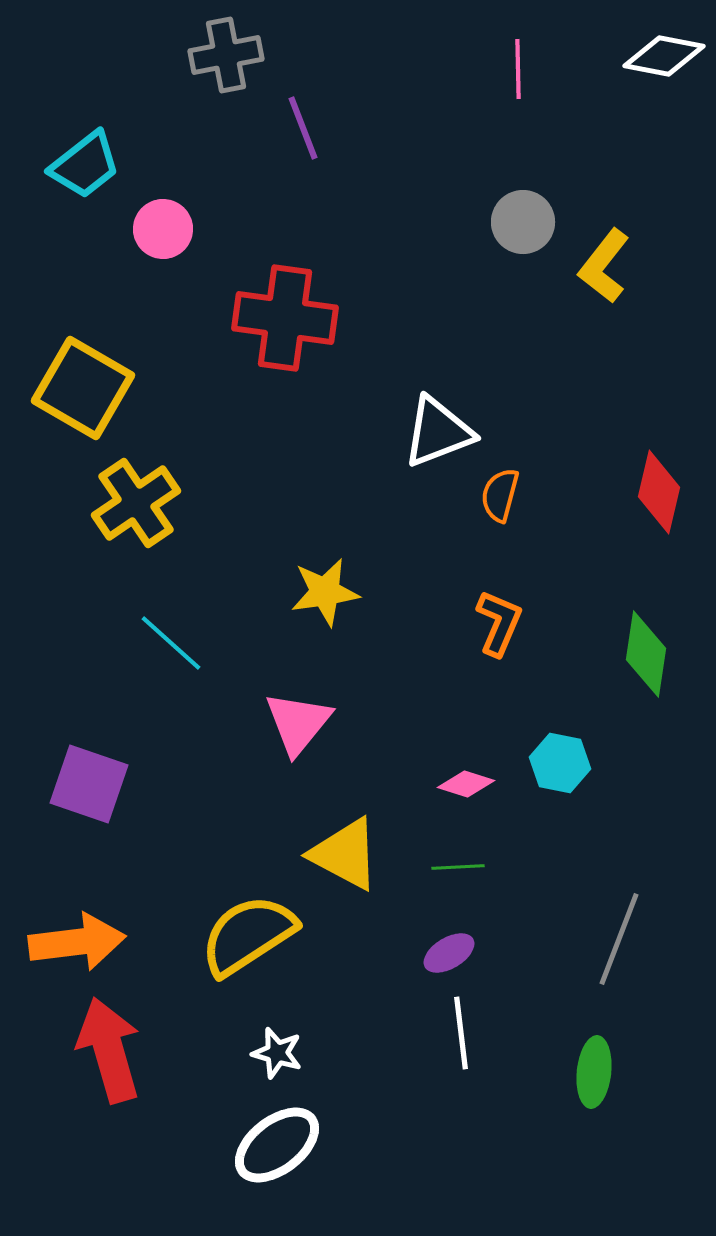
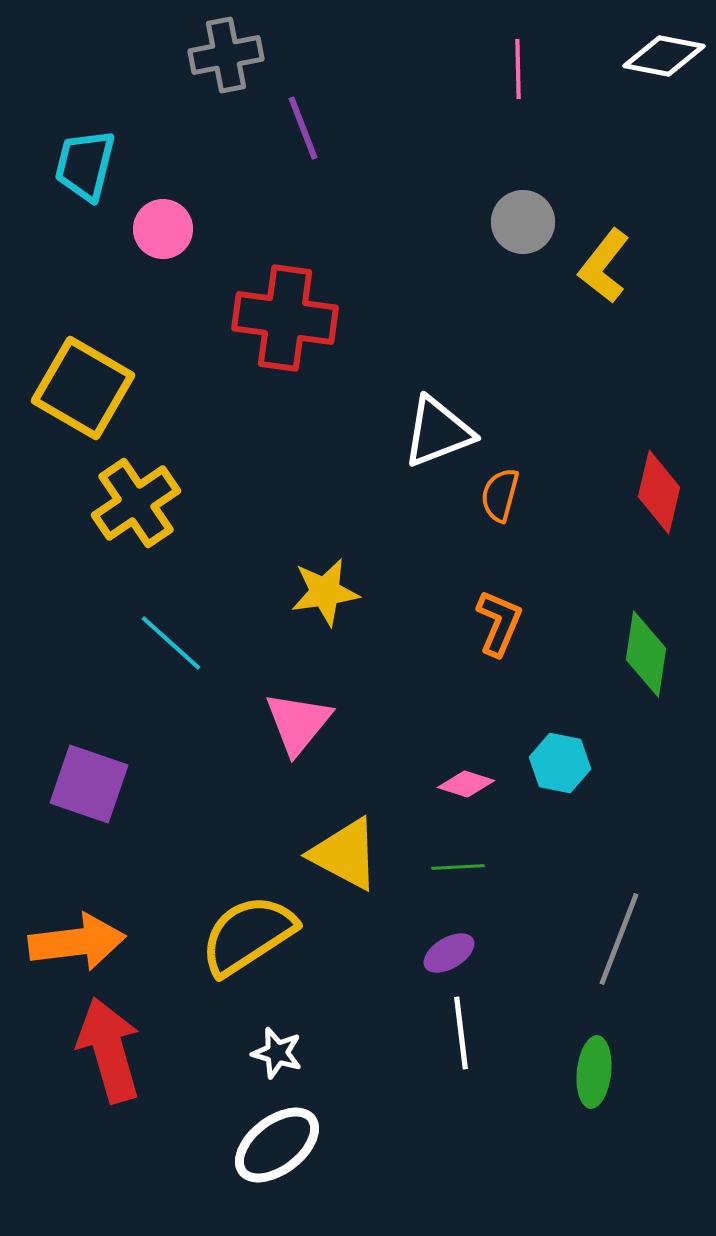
cyan trapezoid: rotated 142 degrees clockwise
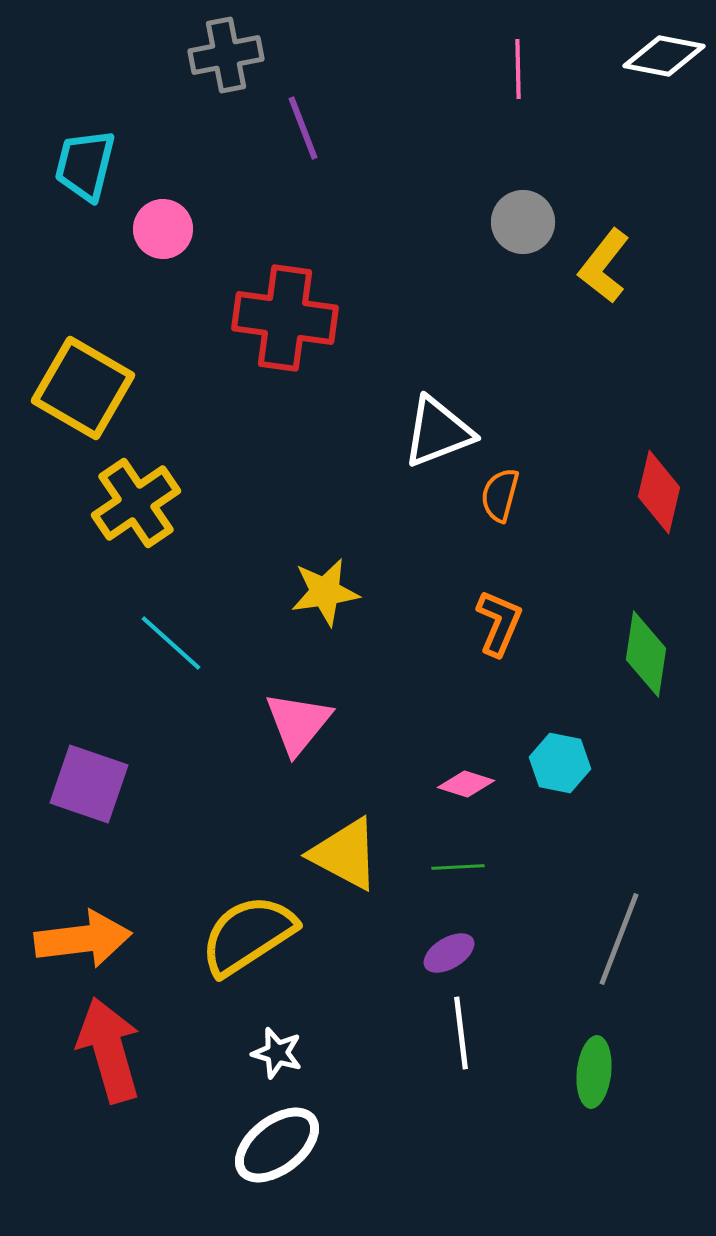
orange arrow: moved 6 px right, 3 px up
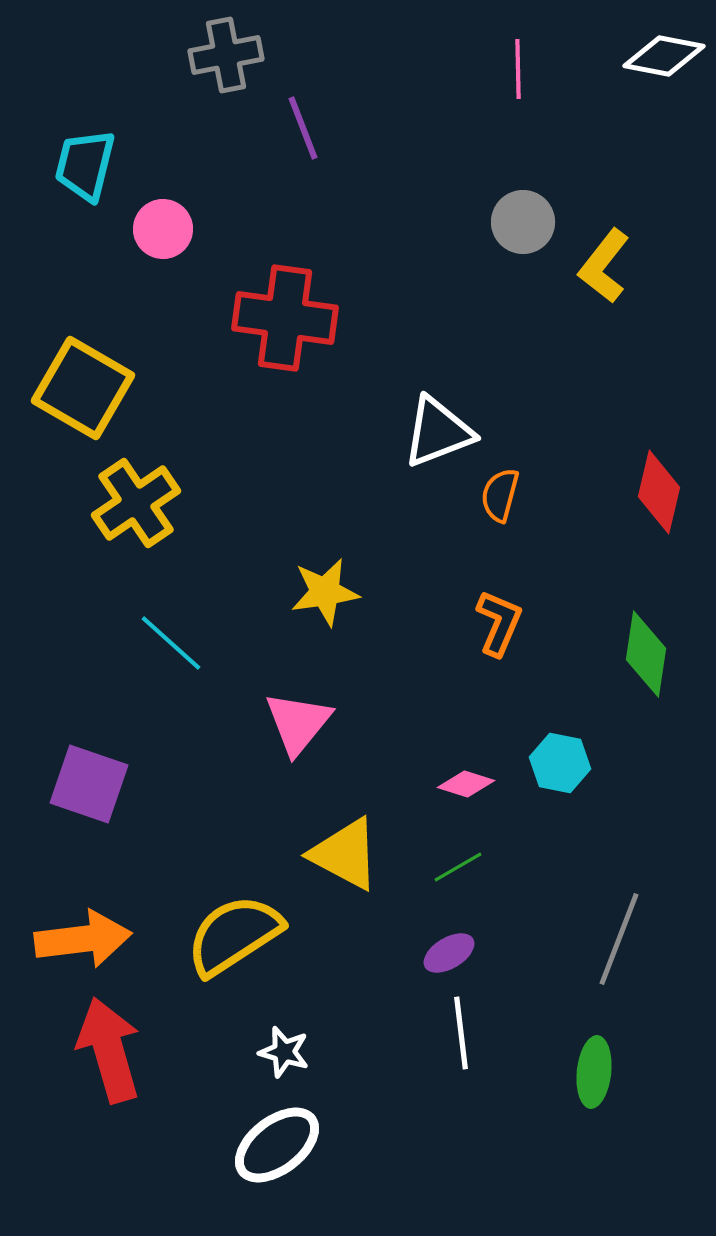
green line: rotated 27 degrees counterclockwise
yellow semicircle: moved 14 px left
white star: moved 7 px right, 1 px up
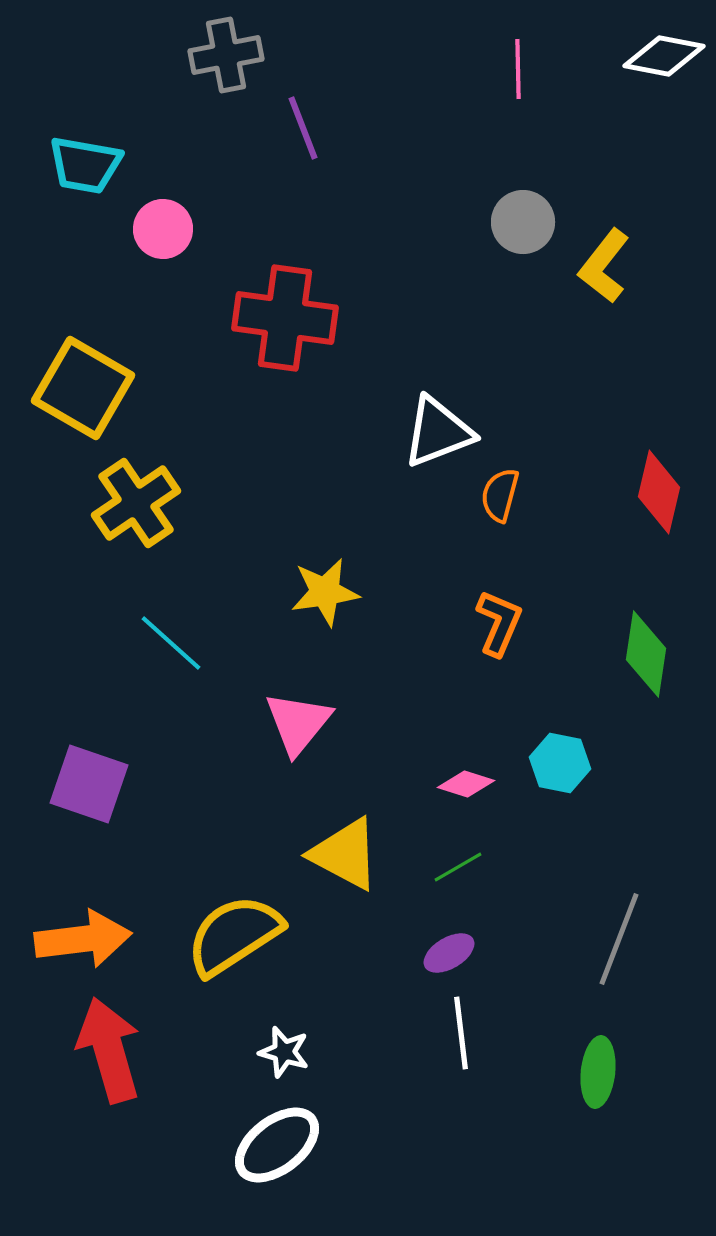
cyan trapezoid: rotated 94 degrees counterclockwise
green ellipse: moved 4 px right
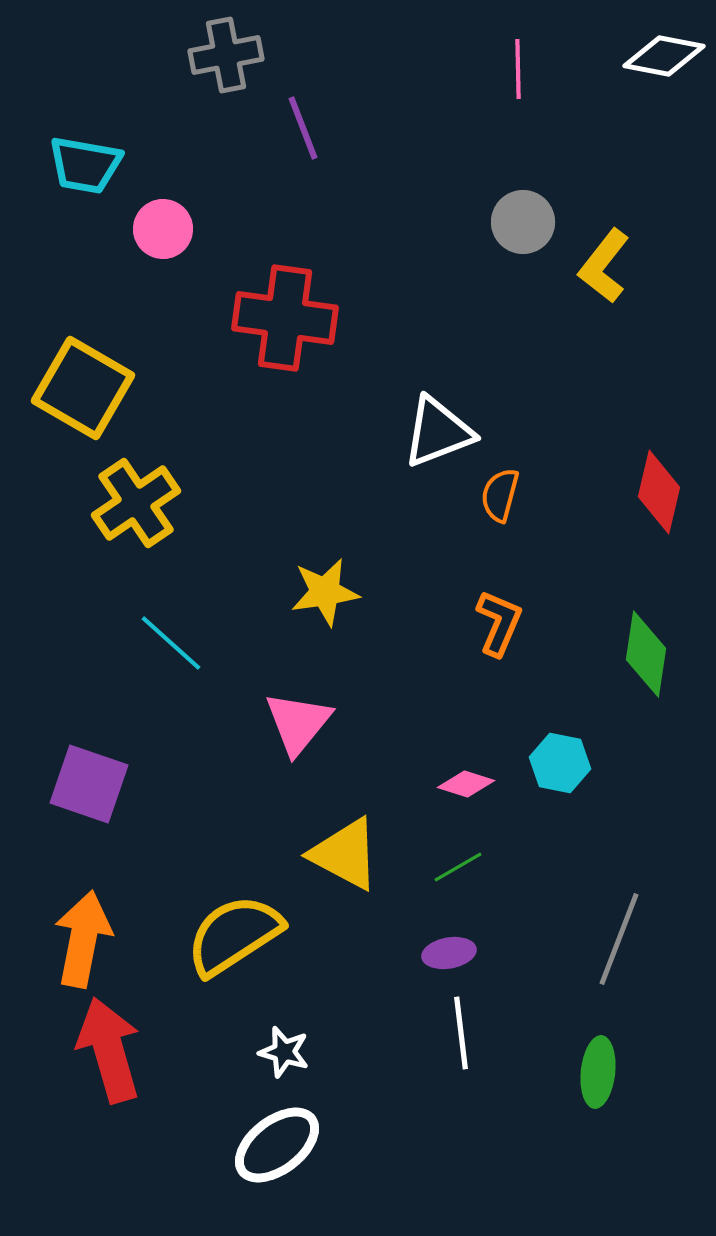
orange arrow: rotated 72 degrees counterclockwise
purple ellipse: rotated 21 degrees clockwise
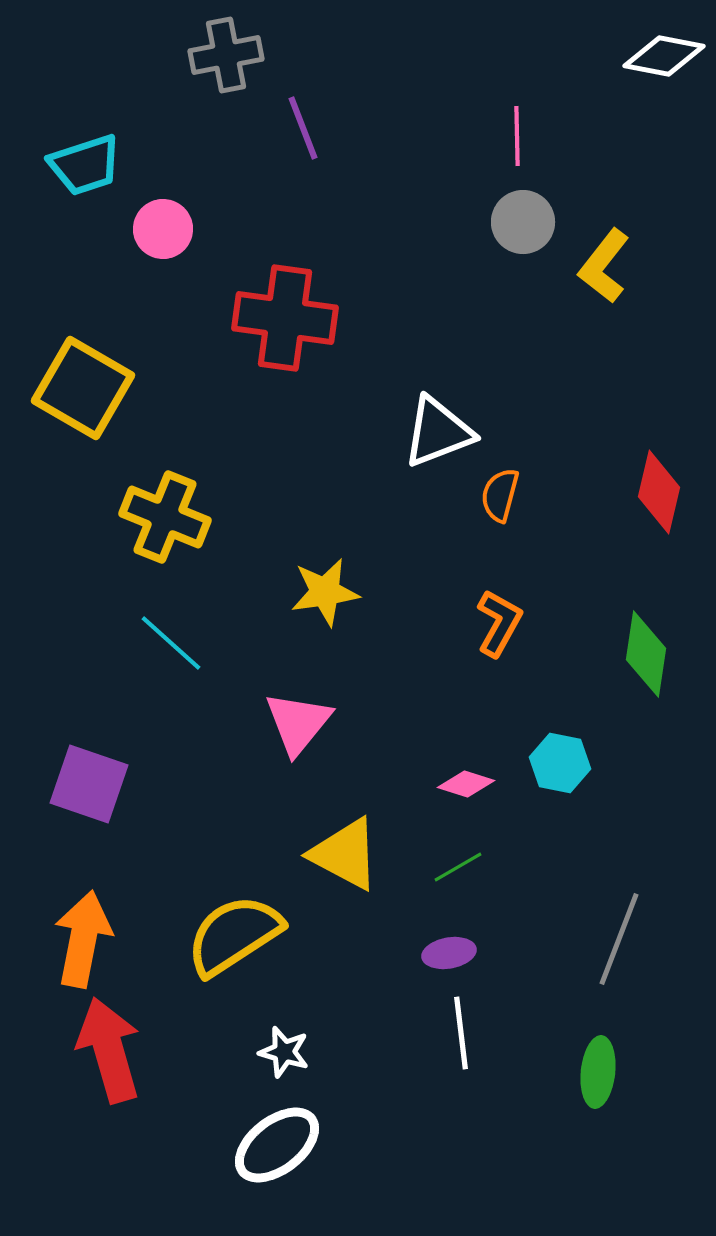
pink line: moved 1 px left, 67 px down
cyan trapezoid: rotated 28 degrees counterclockwise
yellow cross: moved 29 px right, 14 px down; rotated 34 degrees counterclockwise
orange L-shape: rotated 6 degrees clockwise
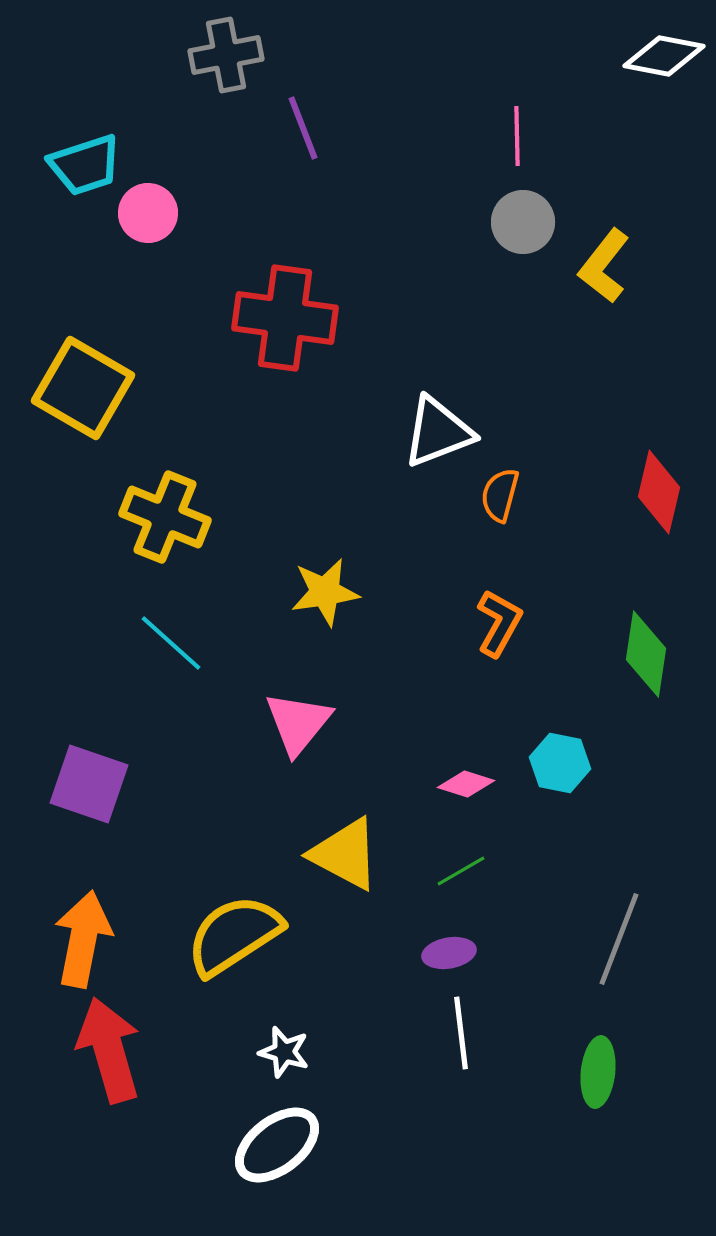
pink circle: moved 15 px left, 16 px up
green line: moved 3 px right, 4 px down
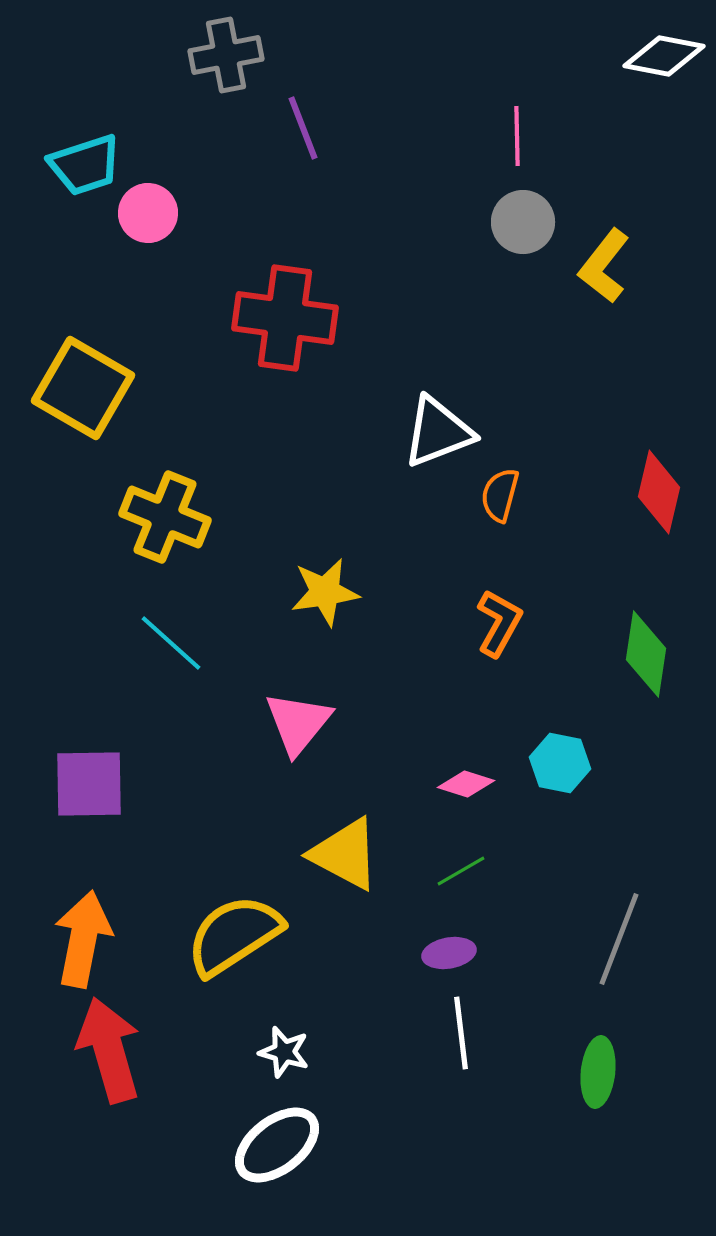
purple square: rotated 20 degrees counterclockwise
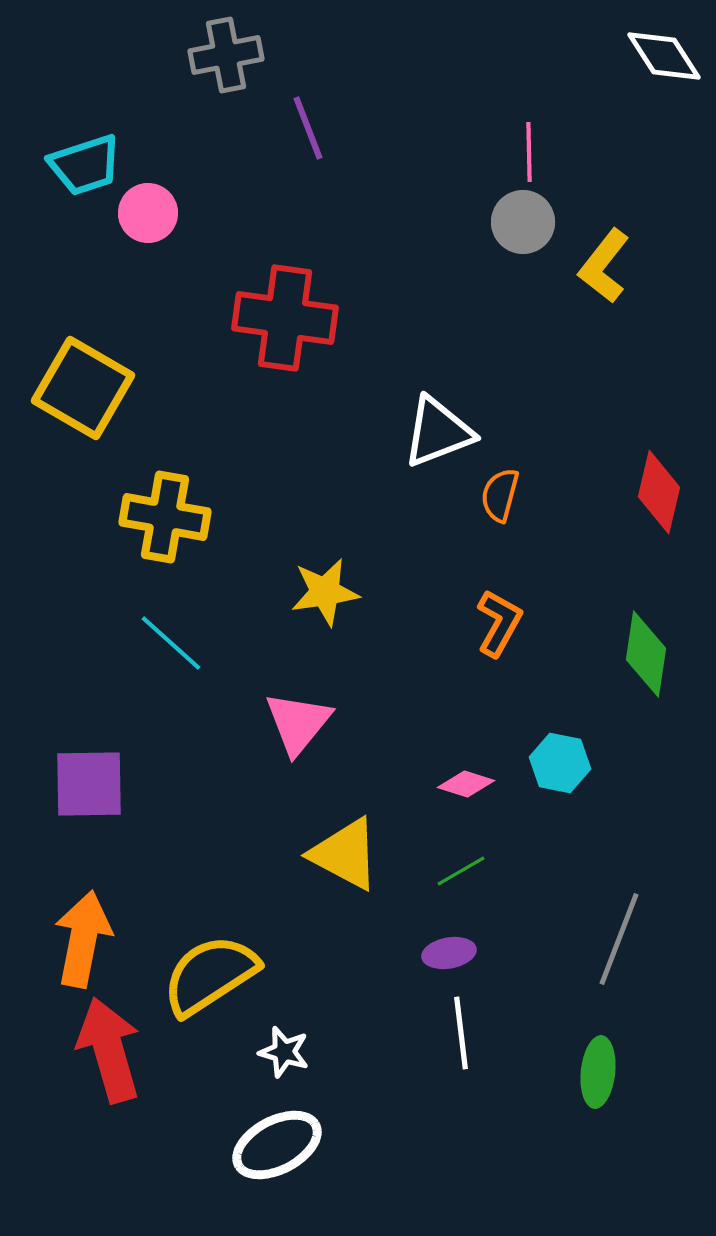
white diamond: rotated 46 degrees clockwise
purple line: moved 5 px right
pink line: moved 12 px right, 16 px down
yellow cross: rotated 12 degrees counterclockwise
yellow semicircle: moved 24 px left, 40 px down
white ellipse: rotated 10 degrees clockwise
